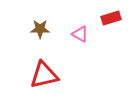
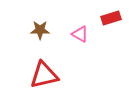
brown star: moved 1 px down
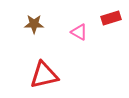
brown star: moved 6 px left, 6 px up
pink triangle: moved 1 px left, 2 px up
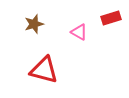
brown star: rotated 18 degrees counterclockwise
red triangle: moved 5 px up; rotated 28 degrees clockwise
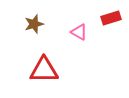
red triangle: rotated 16 degrees counterclockwise
